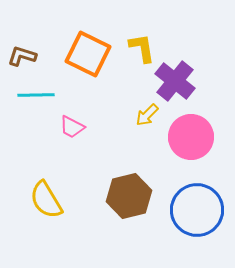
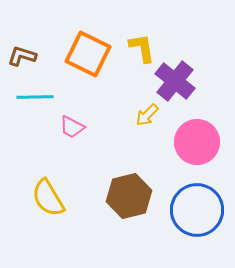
cyan line: moved 1 px left, 2 px down
pink circle: moved 6 px right, 5 px down
yellow semicircle: moved 2 px right, 2 px up
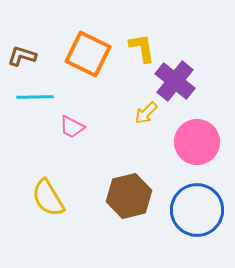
yellow arrow: moved 1 px left, 2 px up
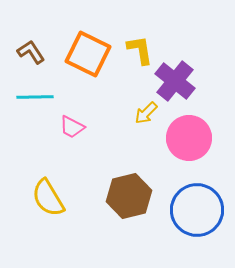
yellow L-shape: moved 2 px left, 2 px down
brown L-shape: moved 9 px right, 4 px up; rotated 40 degrees clockwise
pink circle: moved 8 px left, 4 px up
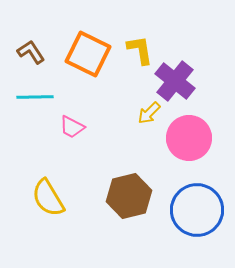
yellow arrow: moved 3 px right
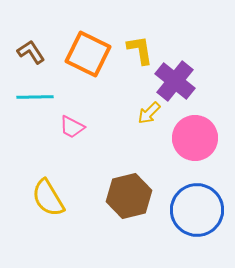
pink circle: moved 6 px right
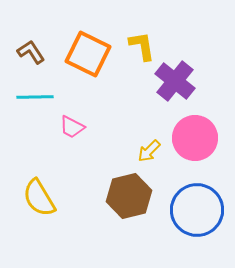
yellow L-shape: moved 2 px right, 4 px up
yellow arrow: moved 38 px down
yellow semicircle: moved 9 px left
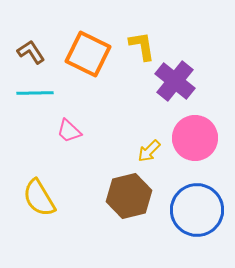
cyan line: moved 4 px up
pink trapezoid: moved 3 px left, 4 px down; rotated 16 degrees clockwise
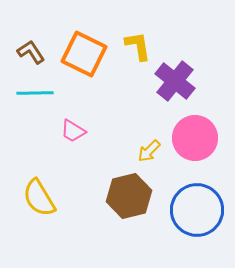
yellow L-shape: moved 4 px left
orange square: moved 4 px left
pink trapezoid: moved 4 px right; rotated 12 degrees counterclockwise
